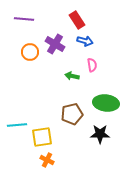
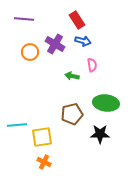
blue arrow: moved 2 px left
orange cross: moved 3 px left, 2 px down
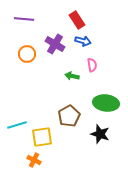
orange circle: moved 3 px left, 2 px down
brown pentagon: moved 3 px left, 2 px down; rotated 15 degrees counterclockwise
cyan line: rotated 12 degrees counterclockwise
black star: rotated 18 degrees clockwise
orange cross: moved 10 px left, 2 px up
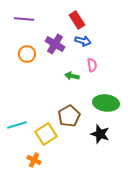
yellow square: moved 4 px right, 3 px up; rotated 25 degrees counterclockwise
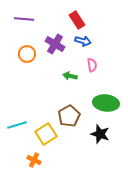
green arrow: moved 2 px left
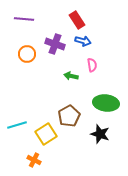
purple cross: rotated 12 degrees counterclockwise
green arrow: moved 1 px right
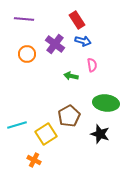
purple cross: rotated 18 degrees clockwise
